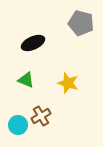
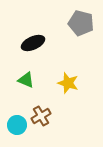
cyan circle: moved 1 px left
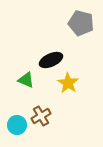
black ellipse: moved 18 px right, 17 px down
yellow star: rotated 15 degrees clockwise
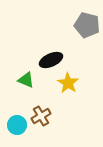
gray pentagon: moved 6 px right, 2 px down
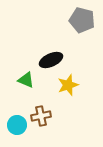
gray pentagon: moved 5 px left, 5 px up
yellow star: moved 2 px down; rotated 20 degrees clockwise
brown cross: rotated 18 degrees clockwise
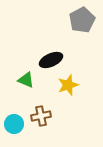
gray pentagon: rotated 30 degrees clockwise
cyan circle: moved 3 px left, 1 px up
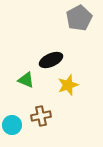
gray pentagon: moved 3 px left, 2 px up
cyan circle: moved 2 px left, 1 px down
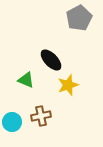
black ellipse: rotated 70 degrees clockwise
cyan circle: moved 3 px up
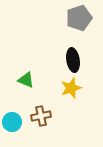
gray pentagon: rotated 10 degrees clockwise
black ellipse: moved 22 px right; rotated 35 degrees clockwise
yellow star: moved 3 px right, 3 px down
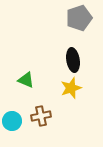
cyan circle: moved 1 px up
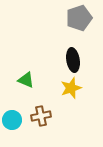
cyan circle: moved 1 px up
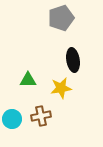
gray pentagon: moved 18 px left
green triangle: moved 2 px right; rotated 24 degrees counterclockwise
yellow star: moved 10 px left; rotated 10 degrees clockwise
cyan circle: moved 1 px up
